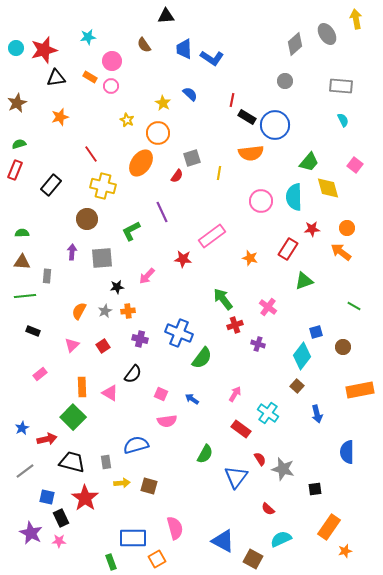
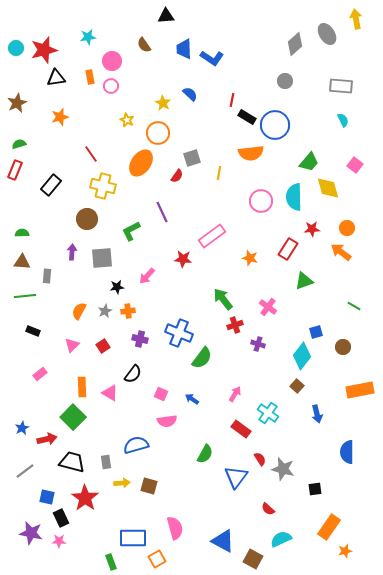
orange rectangle at (90, 77): rotated 48 degrees clockwise
purple star at (31, 533): rotated 15 degrees counterclockwise
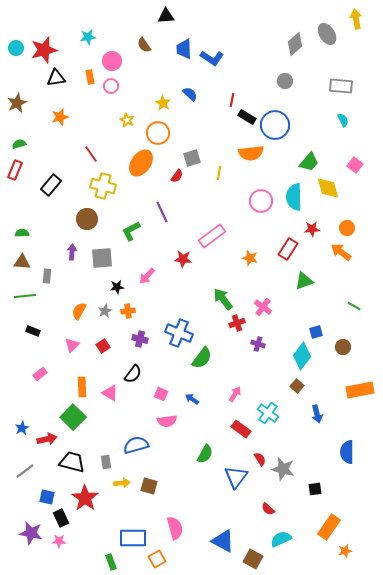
pink cross at (268, 307): moved 5 px left
red cross at (235, 325): moved 2 px right, 2 px up
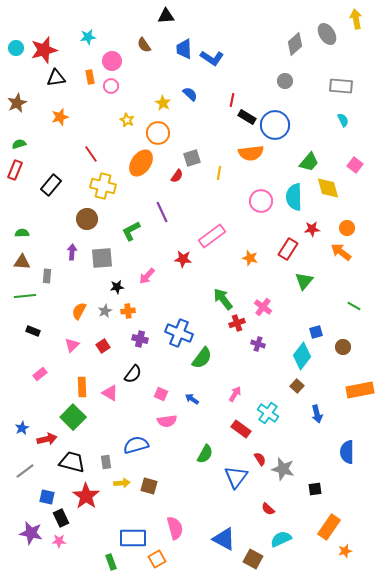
green triangle at (304, 281): rotated 30 degrees counterclockwise
red star at (85, 498): moved 1 px right, 2 px up
blue triangle at (223, 541): moved 1 px right, 2 px up
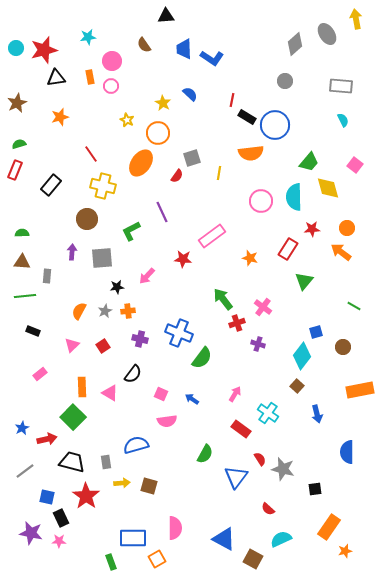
pink semicircle at (175, 528): rotated 15 degrees clockwise
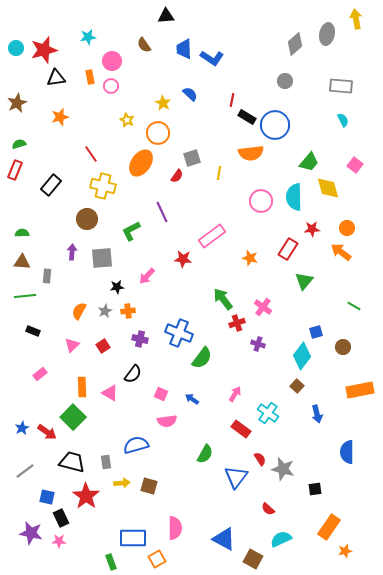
gray ellipse at (327, 34): rotated 45 degrees clockwise
red arrow at (47, 439): moved 7 px up; rotated 48 degrees clockwise
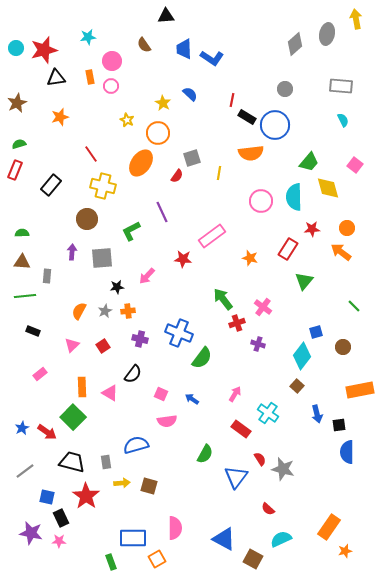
gray circle at (285, 81): moved 8 px down
green line at (354, 306): rotated 16 degrees clockwise
black square at (315, 489): moved 24 px right, 64 px up
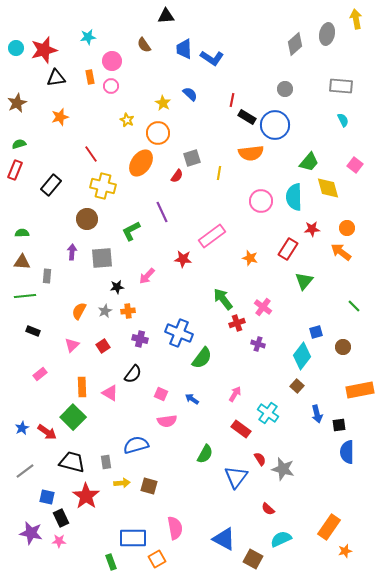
pink semicircle at (175, 528): rotated 10 degrees counterclockwise
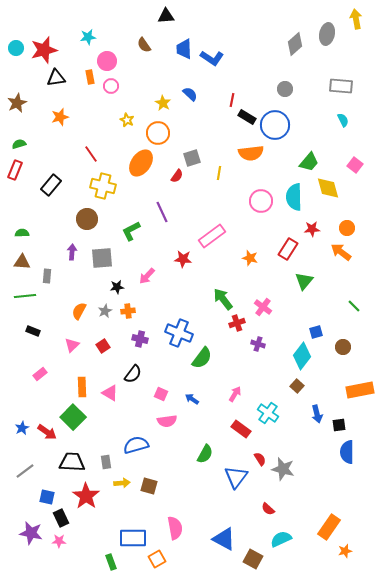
pink circle at (112, 61): moved 5 px left
black trapezoid at (72, 462): rotated 12 degrees counterclockwise
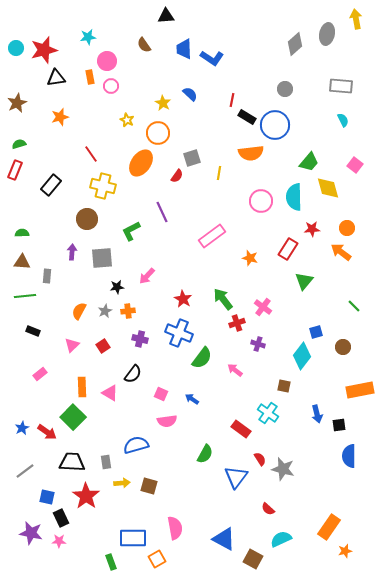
red star at (183, 259): moved 40 px down; rotated 24 degrees clockwise
brown square at (297, 386): moved 13 px left; rotated 32 degrees counterclockwise
pink arrow at (235, 394): moved 24 px up; rotated 84 degrees counterclockwise
blue semicircle at (347, 452): moved 2 px right, 4 px down
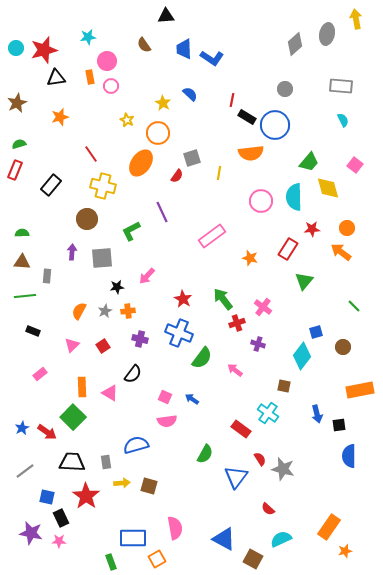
pink square at (161, 394): moved 4 px right, 3 px down
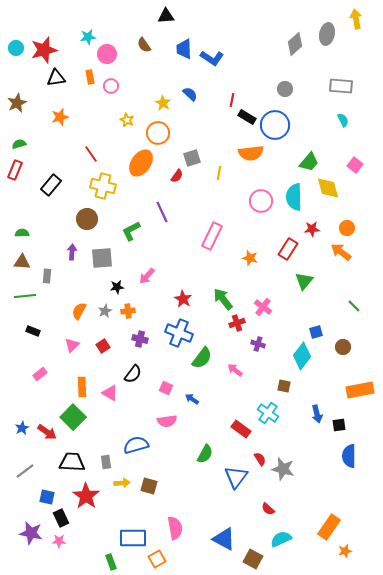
pink circle at (107, 61): moved 7 px up
pink rectangle at (212, 236): rotated 28 degrees counterclockwise
pink square at (165, 397): moved 1 px right, 9 px up
